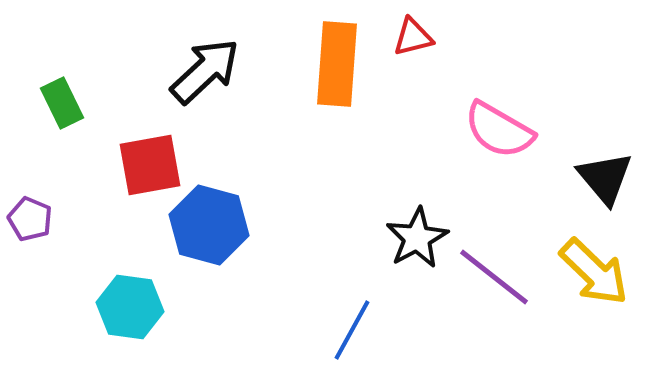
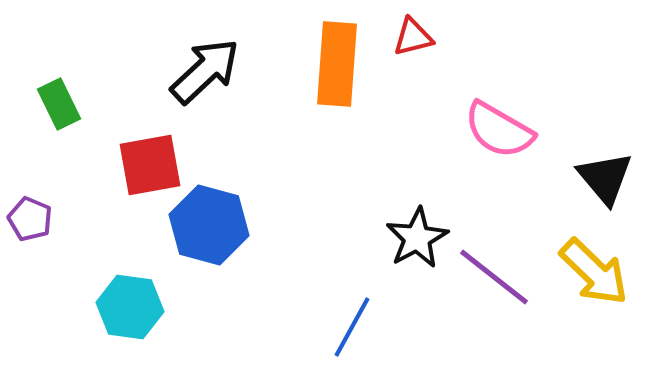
green rectangle: moved 3 px left, 1 px down
blue line: moved 3 px up
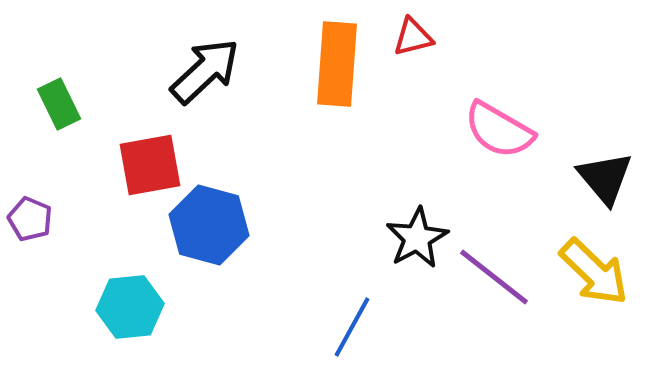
cyan hexagon: rotated 14 degrees counterclockwise
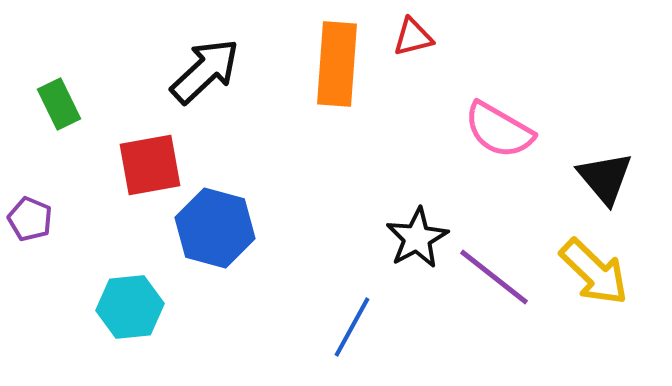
blue hexagon: moved 6 px right, 3 px down
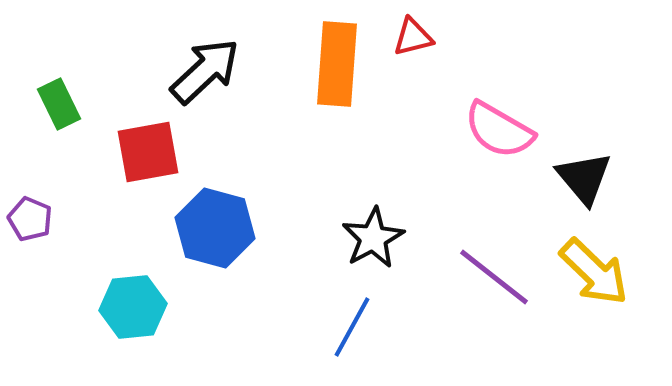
red square: moved 2 px left, 13 px up
black triangle: moved 21 px left
black star: moved 44 px left
cyan hexagon: moved 3 px right
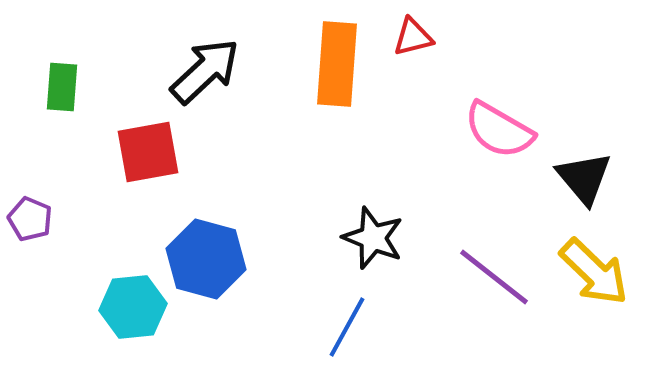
green rectangle: moved 3 px right, 17 px up; rotated 30 degrees clockwise
blue hexagon: moved 9 px left, 31 px down
black star: rotated 22 degrees counterclockwise
blue line: moved 5 px left
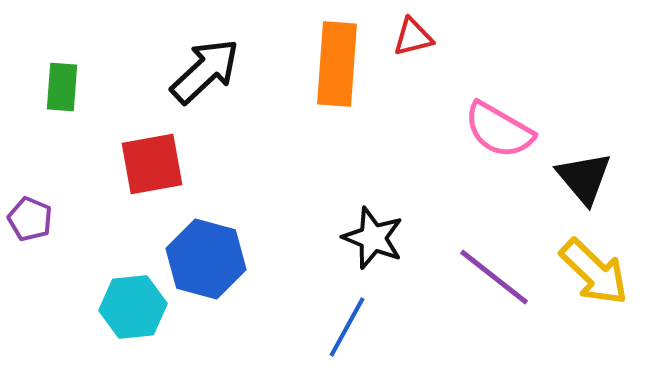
red square: moved 4 px right, 12 px down
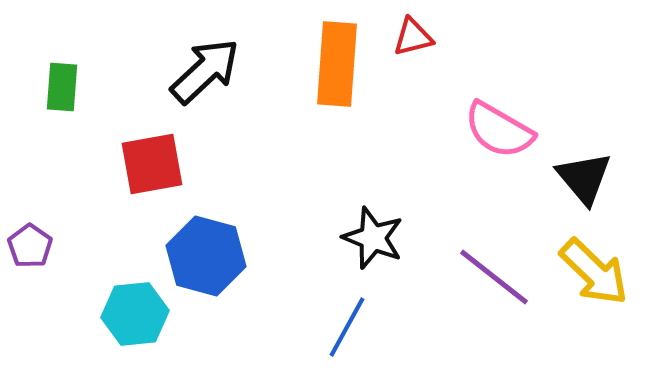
purple pentagon: moved 27 px down; rotated 12 degrees clockwise
blue hexagon: moved 3 px up
cyan hexagon: moved 2 px right, 7 px down
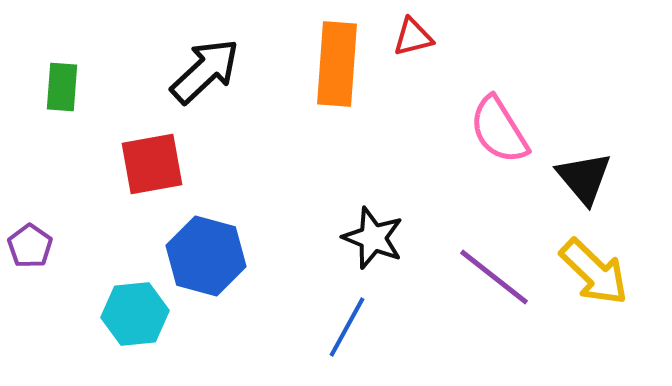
pink semicircle: rotated 28 degrees clockwise
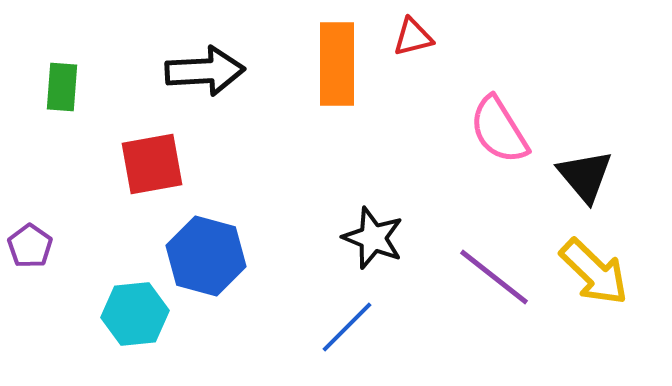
orange rectangle: rotated 4 degrees counterclockwise
black arrow: rotated 40 degrees clockwise
black triangle: moved 1 px right, 2 px up
blue line: rotated 16 degrees clockwise
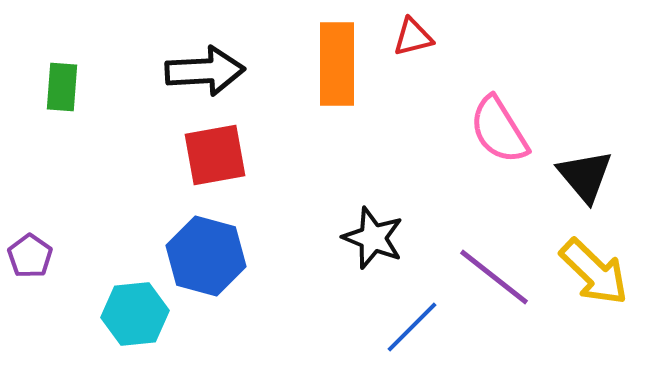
red square: moved 63 px right, 9 px up
purple pentagon: moved 10 px down
blue line: moved 65 px right
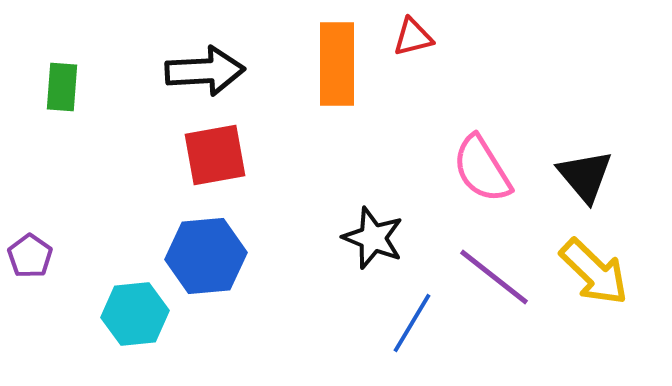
pink semicircle: moved 17 px left, 39 px down
blue hexagon: rotated 20 degrees counterclockwise
blue line: moved 4 px up; rotated 14 degrees counterclockwise
